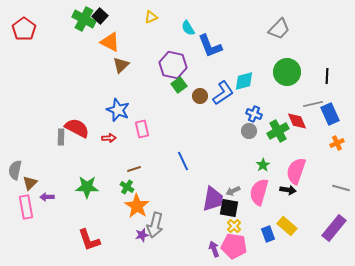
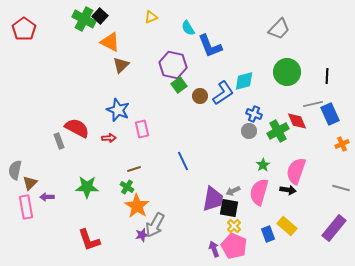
gray rectangle at (61, 137): moved 2 px left, 4 px down; rotated 21 degrees counterclockwise
orange cross at (337, 143): moved 5 px right, 1 px down
gray arrow at (155, 225): rotated 15 degrees clockwise
pink pentagon at (234, 246): rotated 15 degrees clockwise
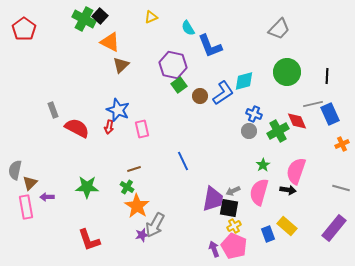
red arrow at (109, 138): moved 11 px up; rotated 104 degrees clockwise
gray rectangle at (59, 141): moved 6 px left, 31 px up
yellow cross at (234, 226): rotated 16 degrees clockwise
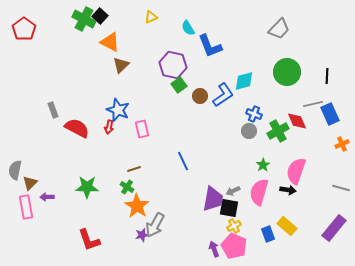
blue L-shape at (223, 93): moved 2 px down
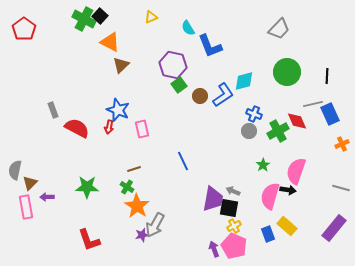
gray arrow at (233, 191): rotated 48 degrees clockwise
pink semicircle at (259, 192): moved 11 px right, 4 px down
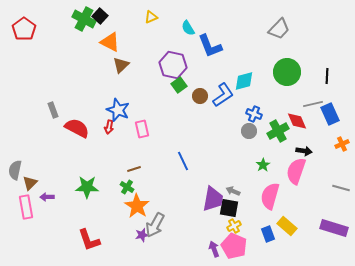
black arrow at (288, 190): moved 16 px right, 39 px up
purple rectangle at (334, 228): rotated 68 degrees clockwise
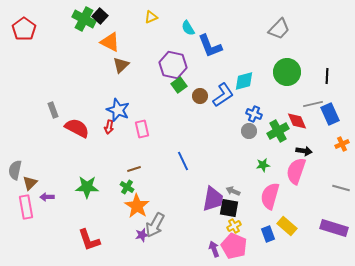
green star at (263, 165): rotated 24 degrees clockwise
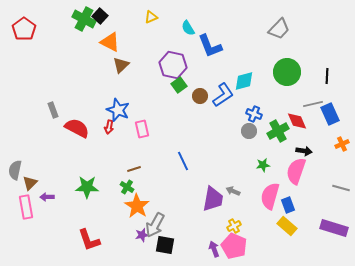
black square at (229, 208): moved 64 px left, 37 px down
blue rectangle at (268, 234): moved 20 px right, 29 px up
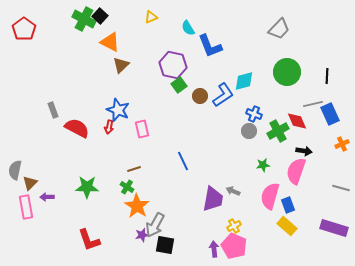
purple arrow at (214, 249): rotated 14 degrees clockwise
